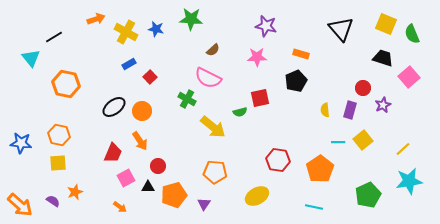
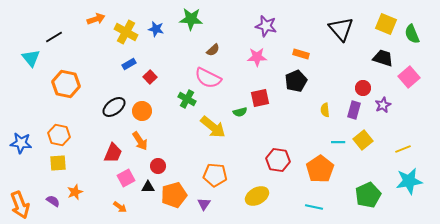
purple rectangle at (350, 110): moved 4 px right
yellow line at (403, 149): rotated 21 degrees clockwise
orange pentagon at (215, 172): moved 3 px down
orange arrow at (20, 205): rotated 28 degrees clockwise
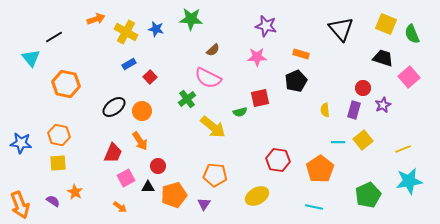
green cross at (187, 99): rotated 24 degrees clockwise
orange star at (75, 192): rotated 21 degrees counterclockwise
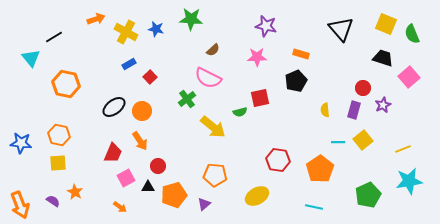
purple triangle at (204, 204): rotated 16 degrees clockwise
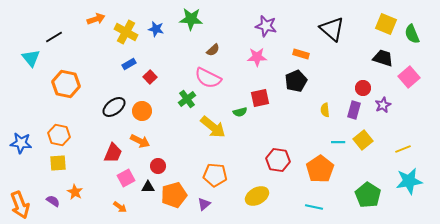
black triangle at (341, 29): moved 9 px left; rotated 8 degrees counterclockwise
orange arrow at (140, 141): rotated 30 degrees counterclockwise
green pentagon at (368, 195): rotated 15 degrees counterclockwise
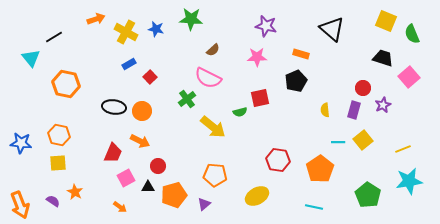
yellow square at (386, 24): moved 3 px up
black ellipse at (114, 107): rotated 45 degrees clockwise
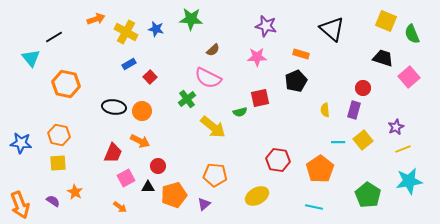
purple star at (383, 105): moved 13 px right, 22 px down
